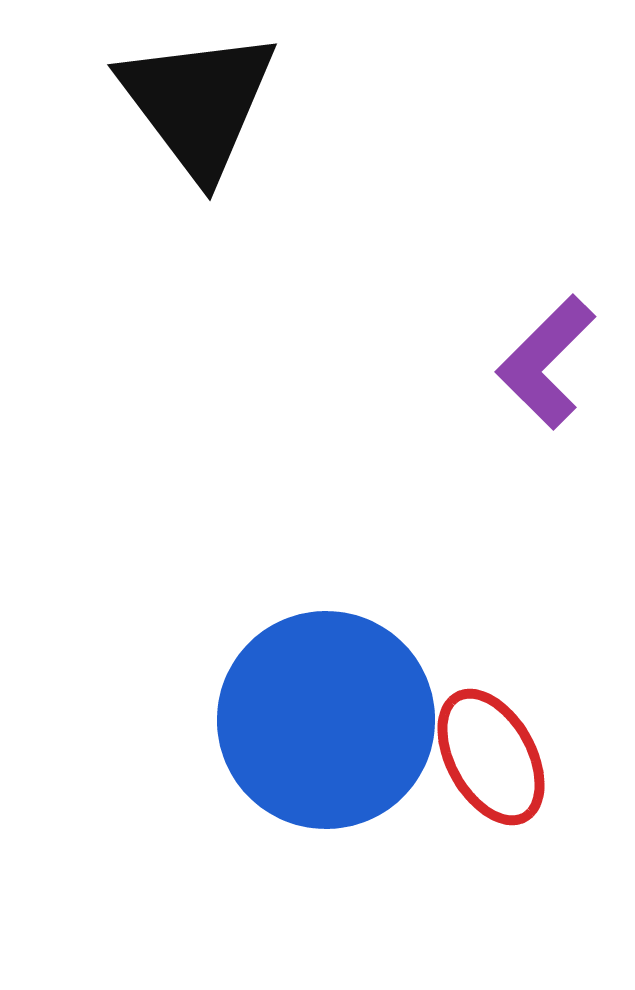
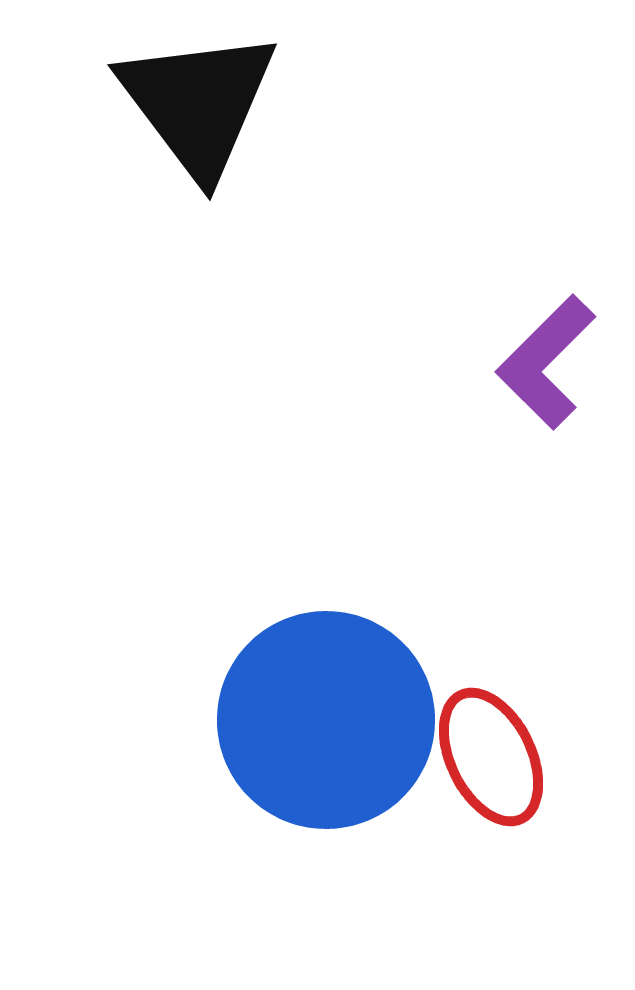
red ellipse: rotated 3 degrees clockwise
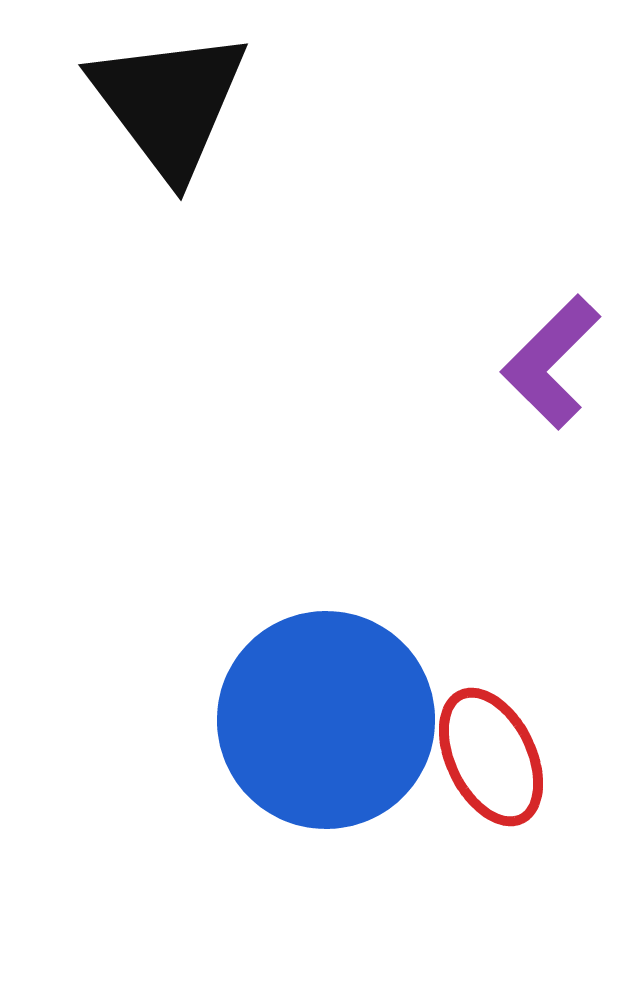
black triangle: moved 29 px left
purple L-shape: moved 5 px right
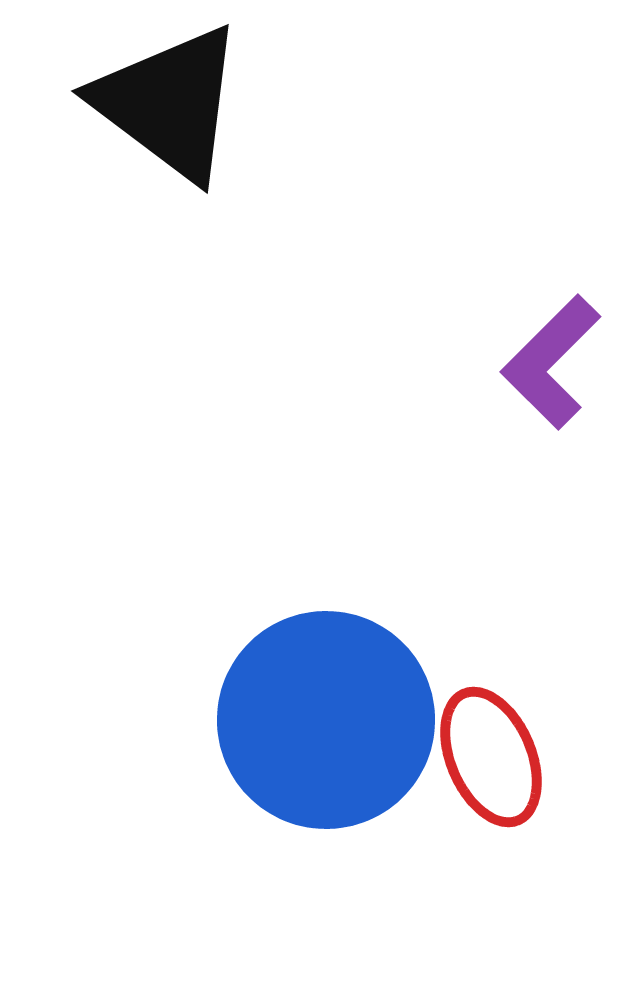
black triangle: rotated 16 degrees counterclockwise
red ellipse: rotated 3 degrees clockwise
